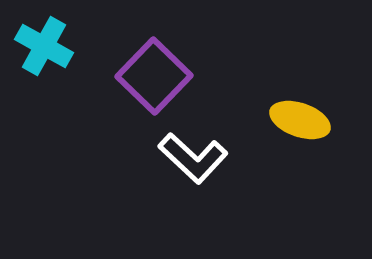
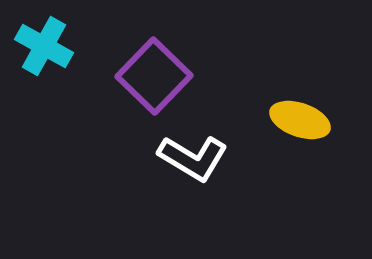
white L-shape: rotated 12 degrees counterclockwise
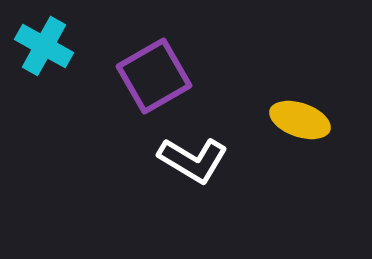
purple square: rotated 16 degrees clockwise
white L-shape: moved 2 px down
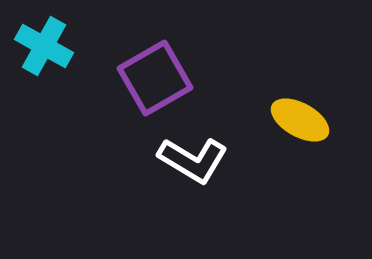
purple square: moved 1 px right, 2 px down
yellow ellipse: rotated 10 degrees clockwise
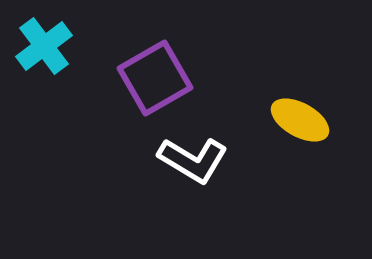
cyan cross: rotated 24 degrees clockwise
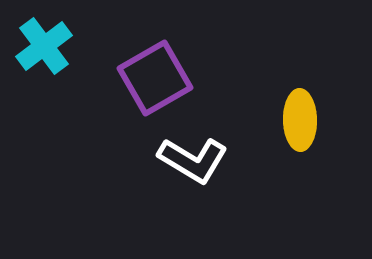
yellow ellipse: rotated 60 degrees clockwise
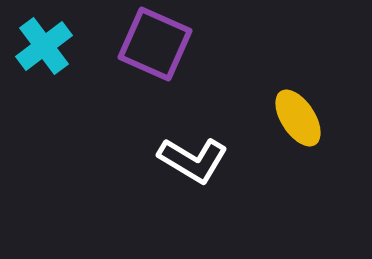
purple square: moved 34 px up; rotated 36 degrees counterclockwise
yellow ellipse: moved 2 px left, 2 px up; rotated 32 degrees counterclockwise
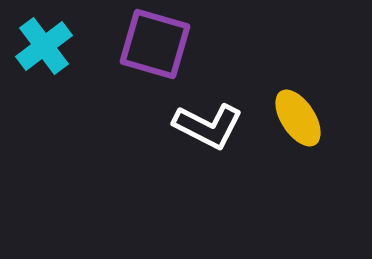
purple square: rotated 8 degrees counterclockwise
white L-shape: moved 15 px right, 34 px up; rotated 4 degrees counterclockwise
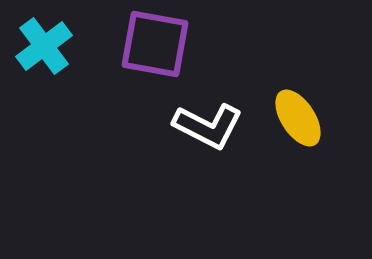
purple square: rotated 6 degrees counterclockwise
